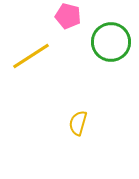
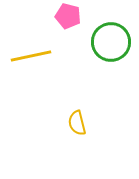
yellow line: rotated 21 degrees clockwise
yellow semicircle: moved 1 px left; rotated 30 degrees counterclockwise
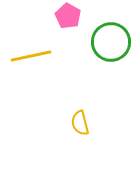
pink pentagon: rotated 15 degrees clockwise
yellow semicircle: moved 3 px right
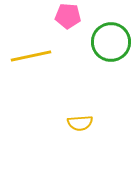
pink pentagon: rotated 25 degrees counterclockwise
yellow semicircle: rotated 80 degrees counterclockwise
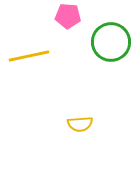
yellow line: moved 2 px left
yellow semicircle: moved 1 px down
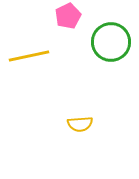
pink pentagon: rotated 30 degrees counterclockwise
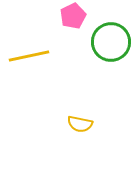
pink pentagon: moved 5 px right
yellow semicircle: rotated 15 degrees clockwise
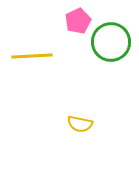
pink pentagon: moved 5 px right, 5 px down
yellow line: moved 3 px right; rotated 9 degrees clockwise
